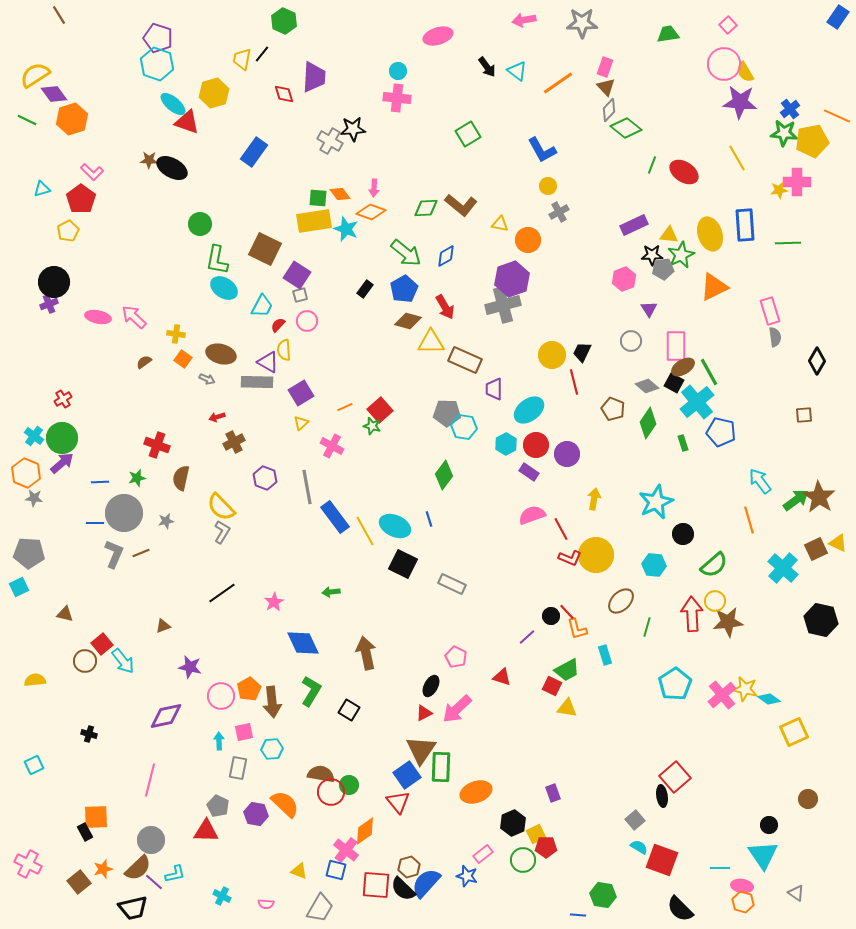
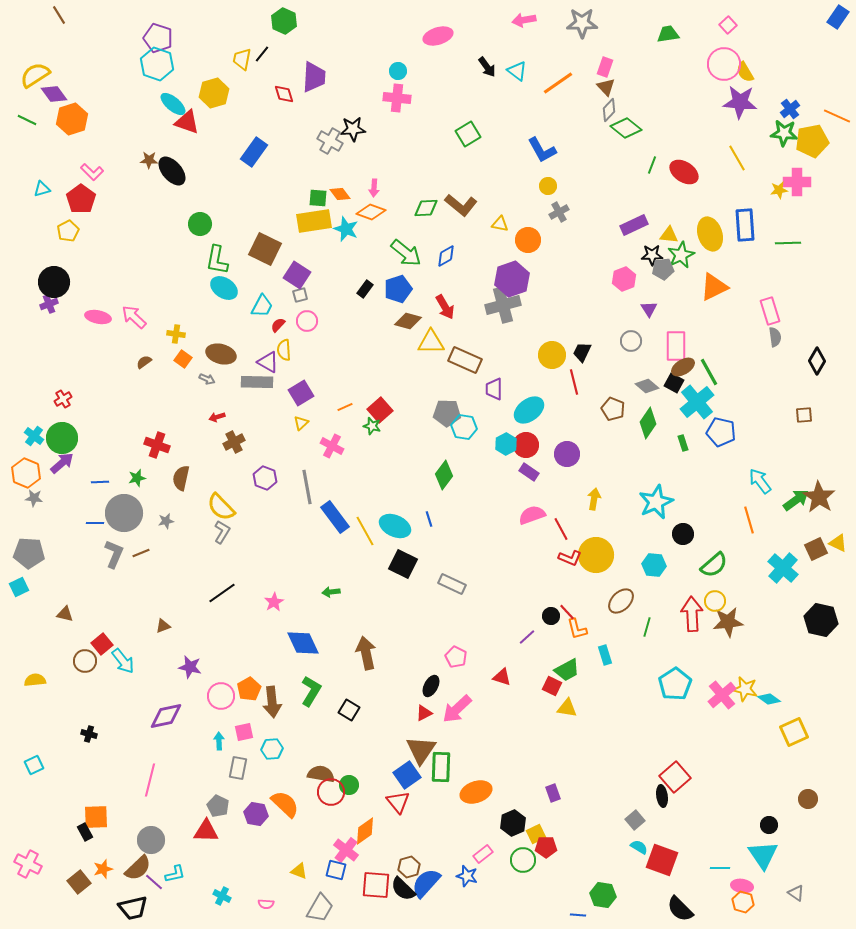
black ellipse at (172, 168): moved 3 px down; rotated 20 degrees clockwise
blue pentagon at (404, 289): moved 6 px left; rotated 12 degrees clockwise
red circle at (536, 445): moved 10 px left
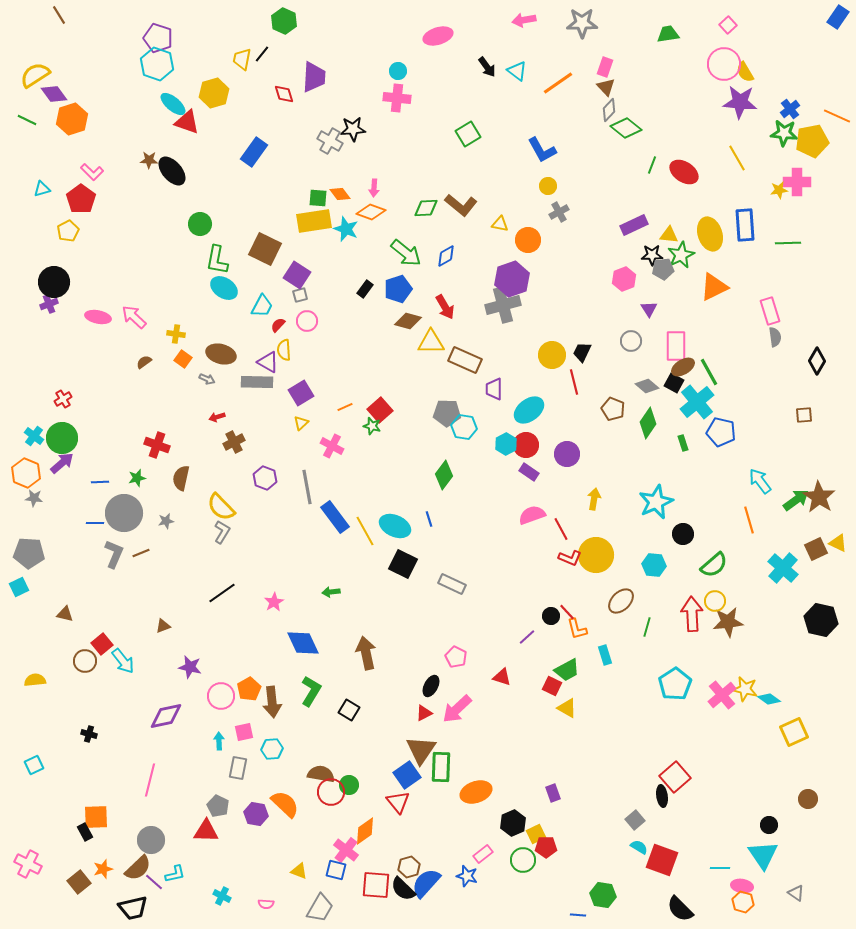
yellow triangle at (567, 708): rotated 20 degrees clockwise
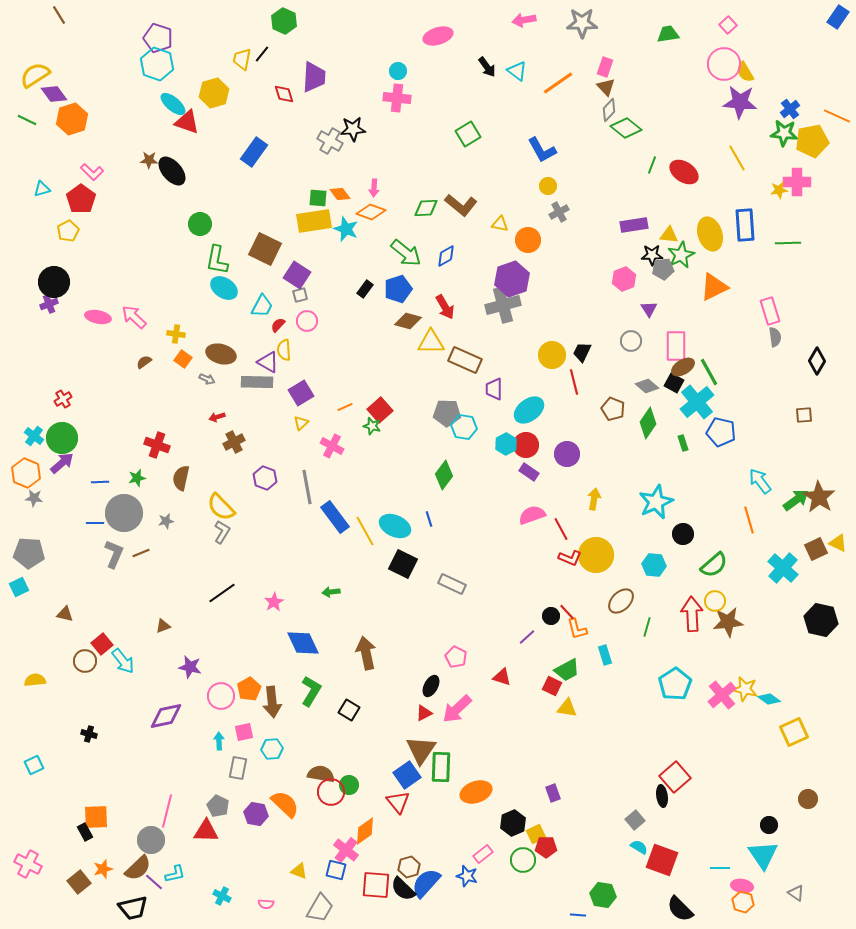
purple rectangle at (634, 225): rotated 16 degrees clockwise
yellow triangle at (567, 708): rotated 20 degrees counterclockwise
pink line at (150, 780): moved 17 px right, 31 px down
